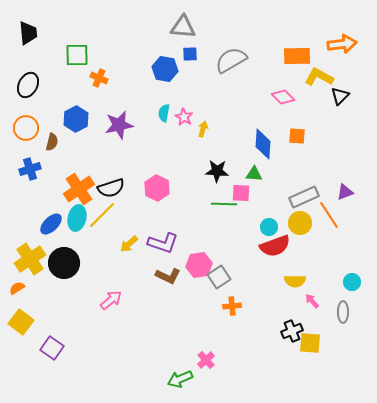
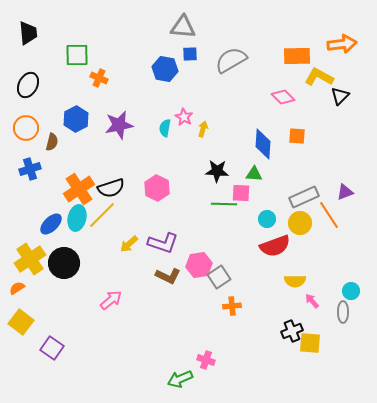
cyan semicircle at (164, 113): moved 1 px right, 15 px down
cyan circle at (269, 227): moved 2 px left, 8 px up
cyan circle at (352, 282): moved 1 px left, 9 px down
pink cross at (206, 360): rotated 30 degrees counterclockwise
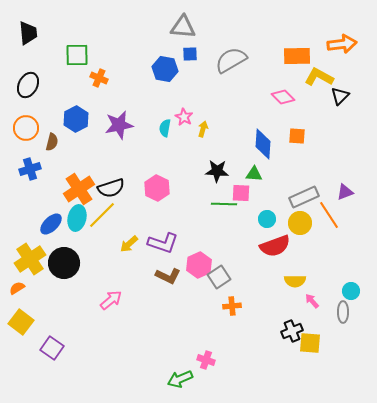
pink hexagon at (199, 265): rotated 15 degrees counterclockwise
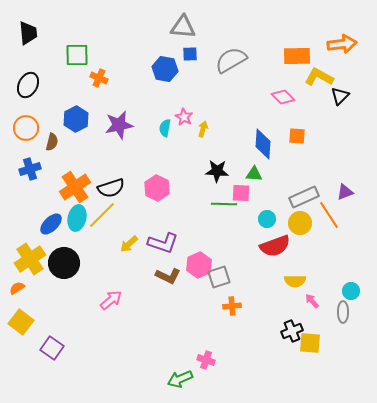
orange cross at (79, 189): moved 4 px left, 2 px up
gray square at (219, 277): rotated 15 degrees clockwise
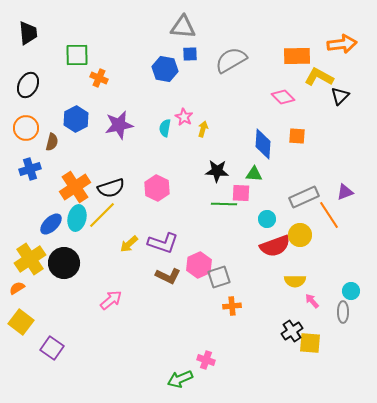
yellow circle at (300, 223): moved 12 px down
black cross at (292, 331): rotated 10 degrees counterclockwise
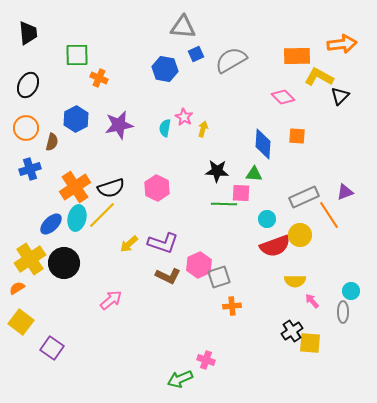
blue square at (190, 54): moved 6 px right; rotated 21 degrees counterclockwise
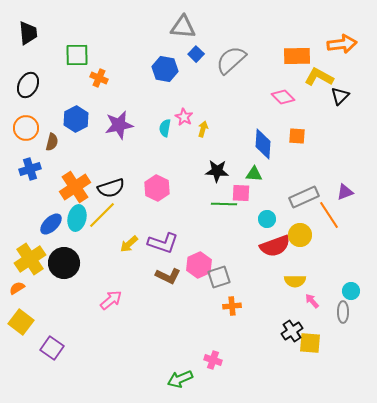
blue square at (196, 54): rotated 21 degrees counterclockwise
gray semicircle at (231, 60): rotated 12 degrees counterclockwise
pink cross at (206, 360): moved 7 px right
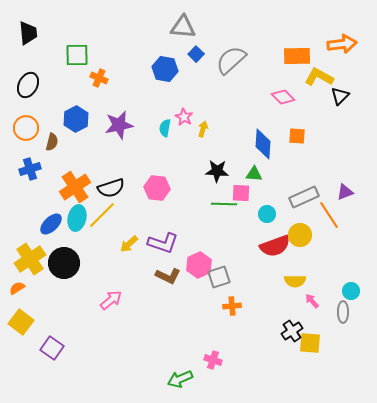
pink hexagon at (157, 188): rotated 20 degrees counterclockwise
cyan circle at (267, 219): moved 5 px up
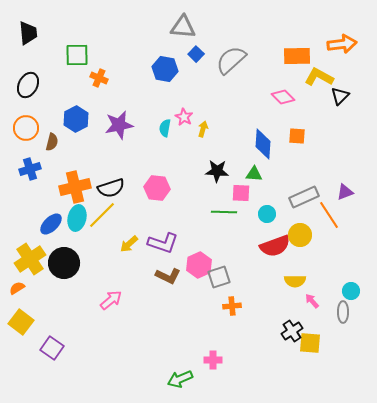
orange cross at (75, 187): rotated 20 degrees clockwise
green line at (224, 204): moved 8 px down
pink cross at (213, 360): rotated 18 degrees counterclockwise
